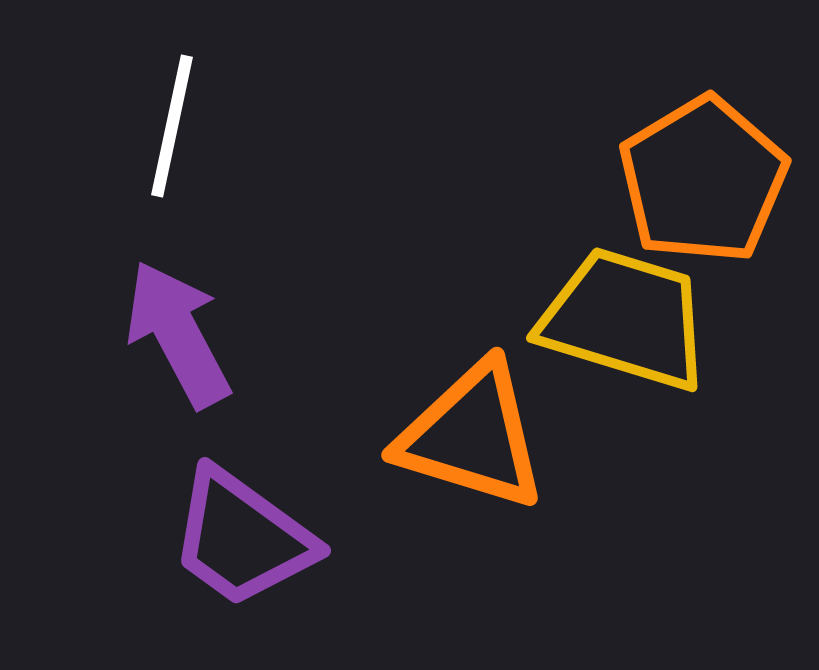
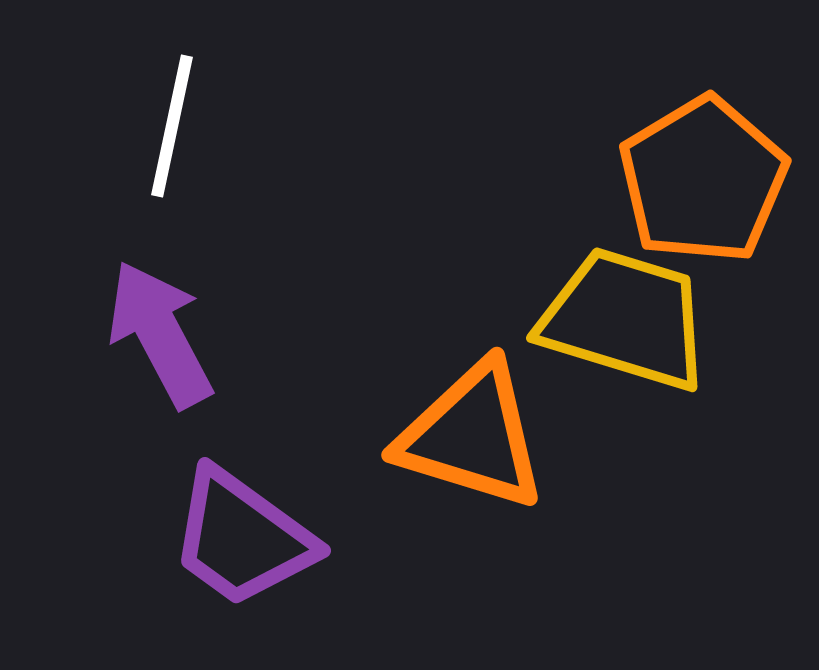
purple arrow: moved 18 px left
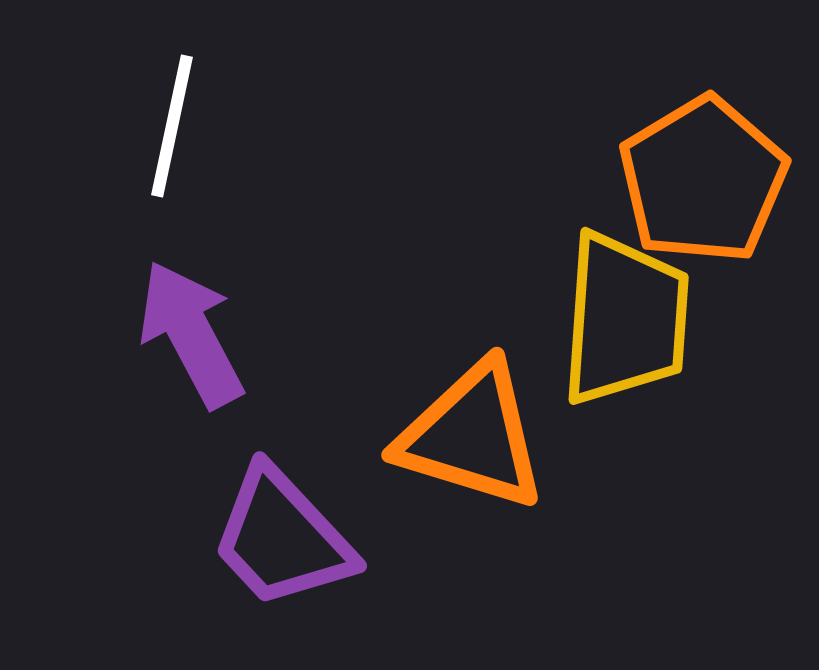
yellow trapezoid: rotated 77 degrees clockwise
purple arrow: moved 31 px right
purple trapezoid: moved 40 px right; rotated 11 degrees clockwise
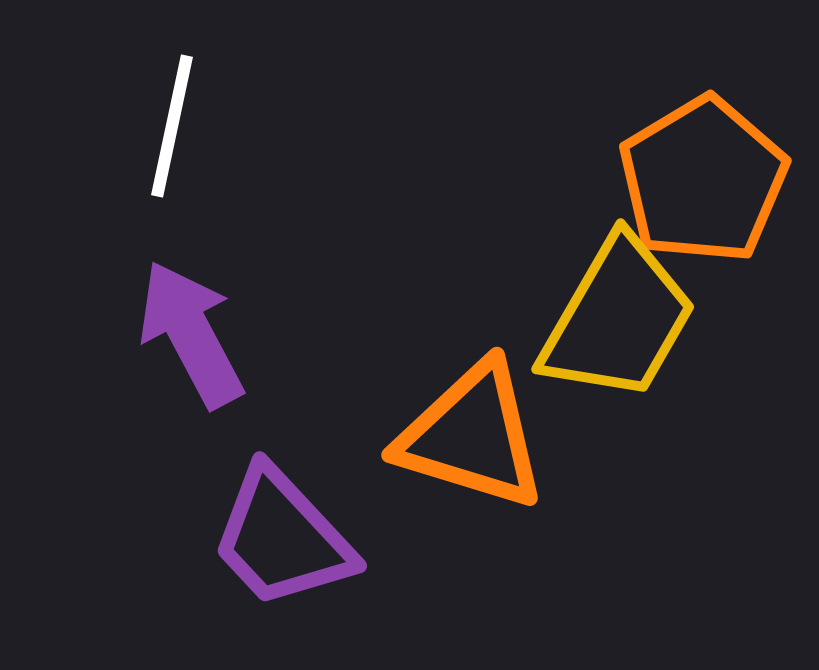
yellow trapezoid: moved 7 px left; rotated 26 degrees clockwise
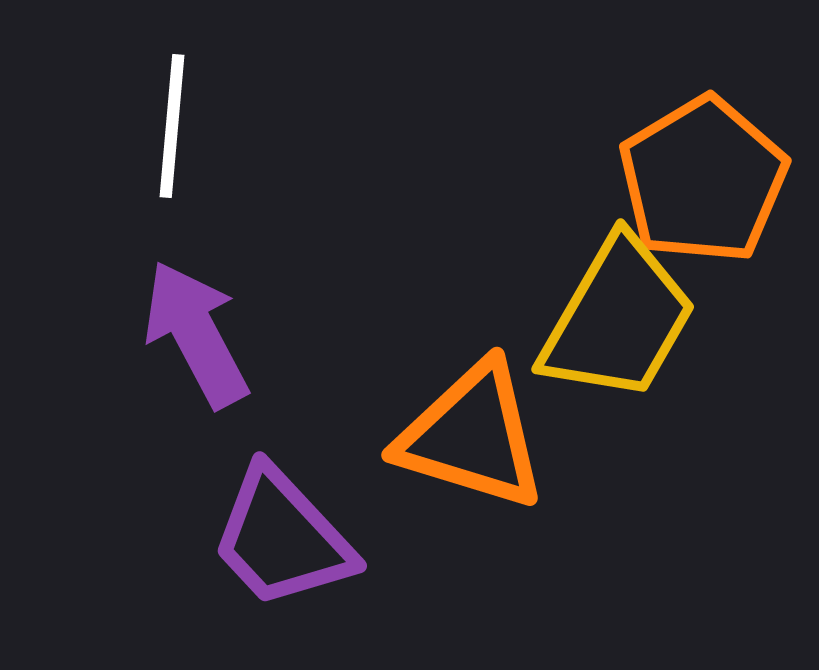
white line: rotated 7 degrees counterclockwise
purple arrow: moved 5 px right
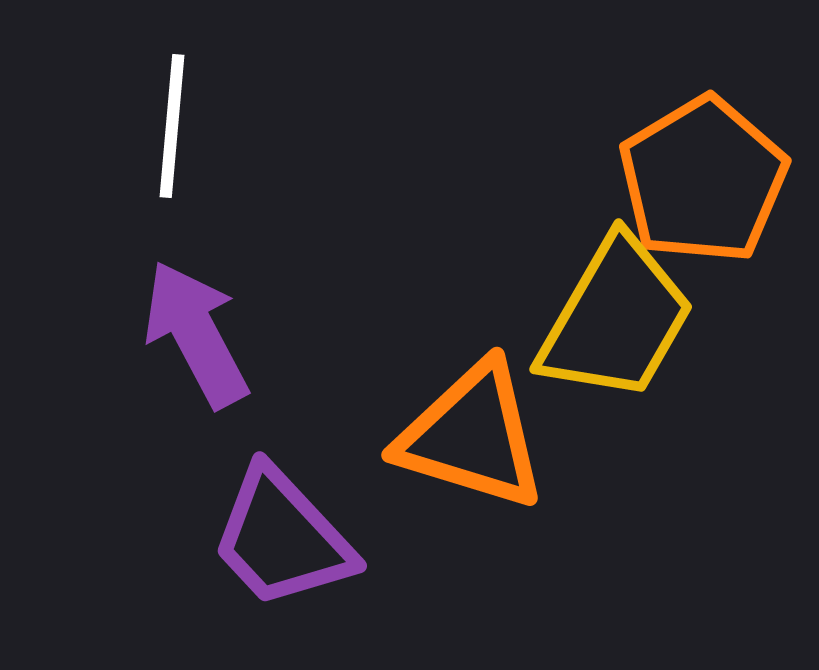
yellow trapezoid: moved 2 px left
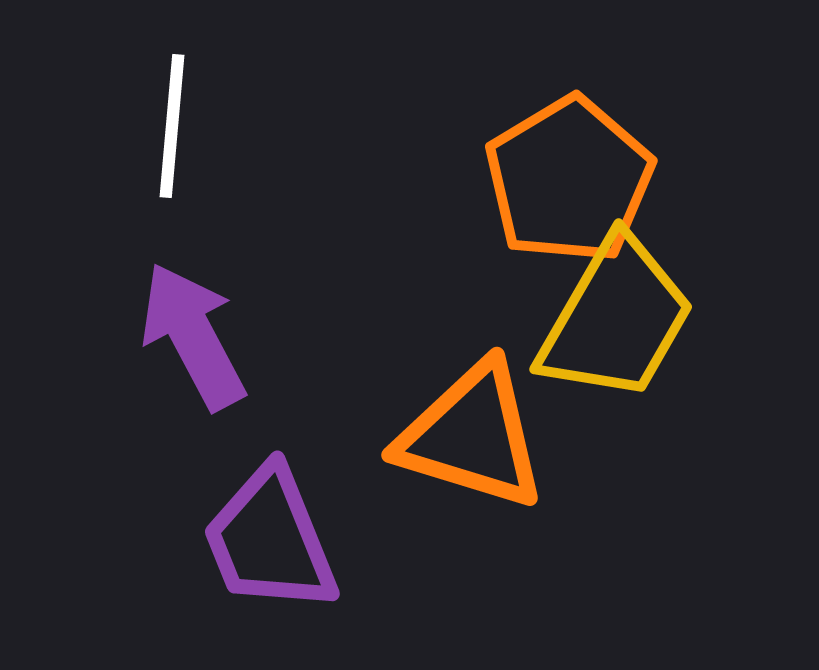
orange pentagon: moved 134 px left
purple arrow: moved 3 px left, 2 px down
purple trapezoid: moved 12 px left, 2 px down; rotated 21 degrees clockwise
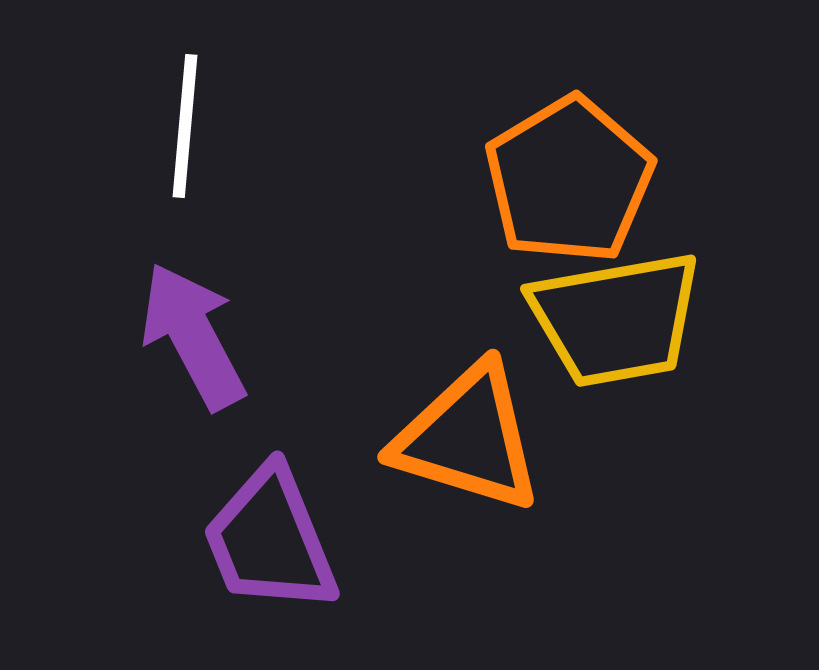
white line: moved 13 px right
yellow trapezoid: rotated 50 degrees clockwise
orange triangle: moved 4 px left, 2 px down
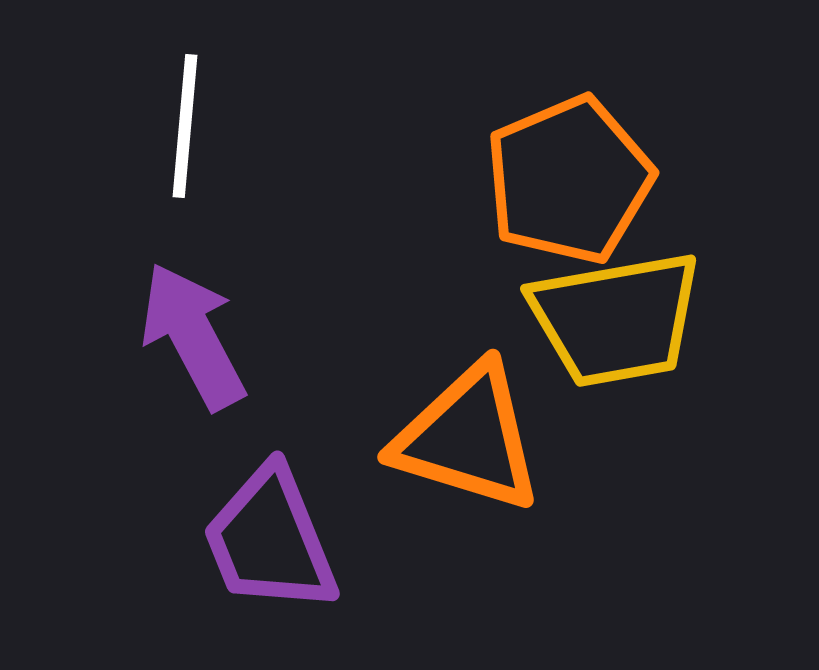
orange pentagon: rotated 8 degrees clockwise
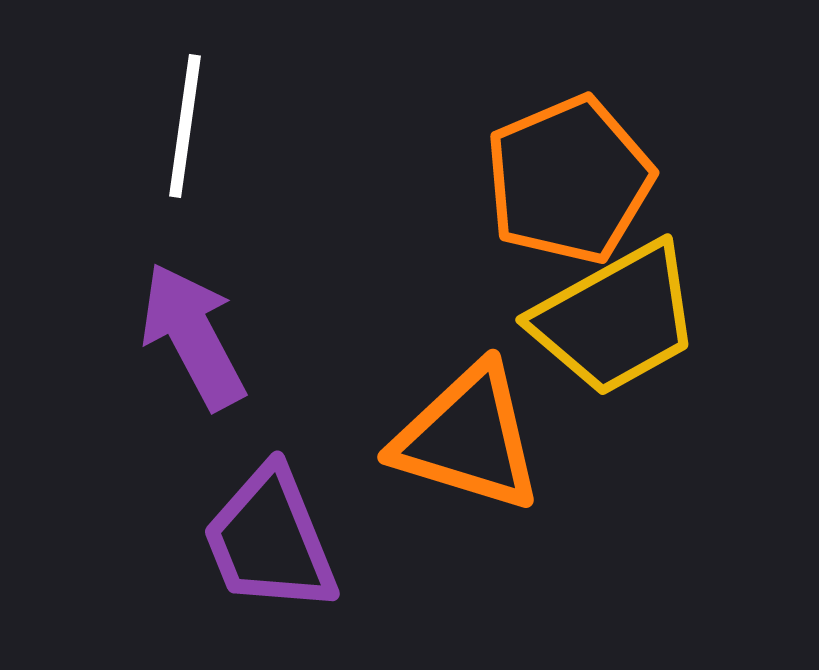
white line: rotated 3 degrees clockwise
yellow trapezoid: rotated 19 degrees counterclockwise
